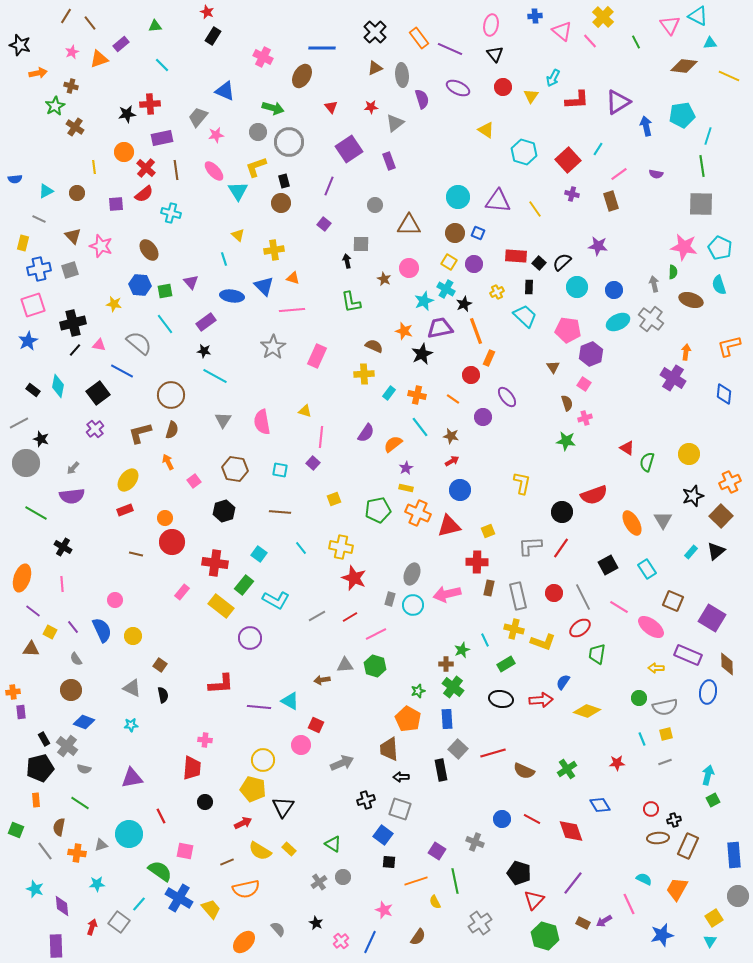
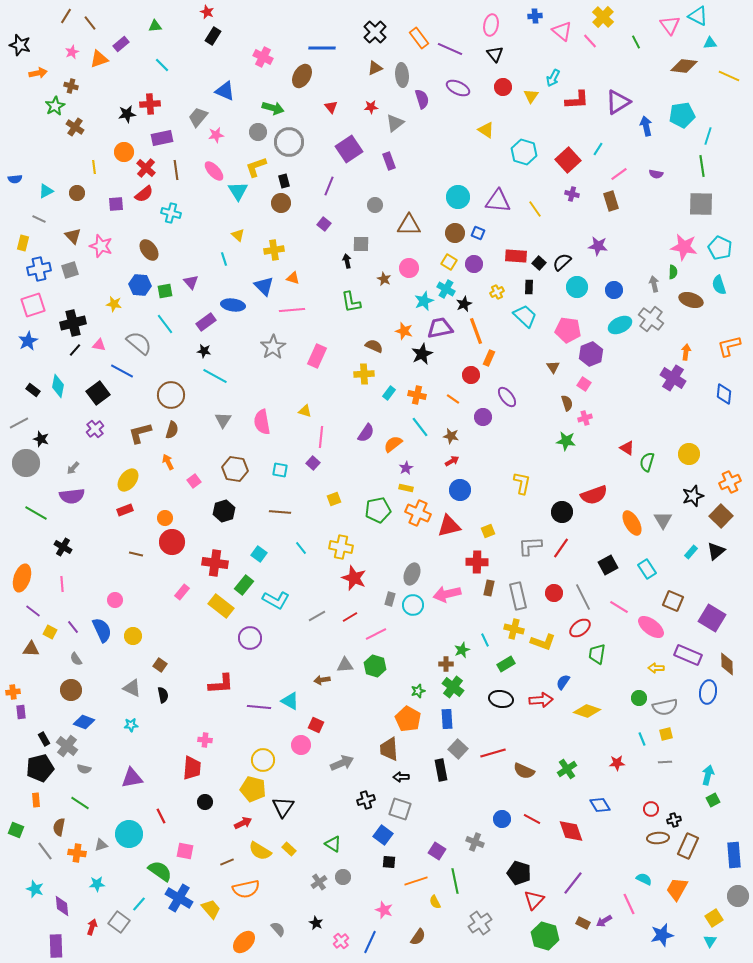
blue ellipse at (232, 296): moved 1 px right, 9 px down
cyan ellipse at (618, 322): moved 2 px right, 3 px down
gray line at (665, 762): rotated 16 degrees clockwise
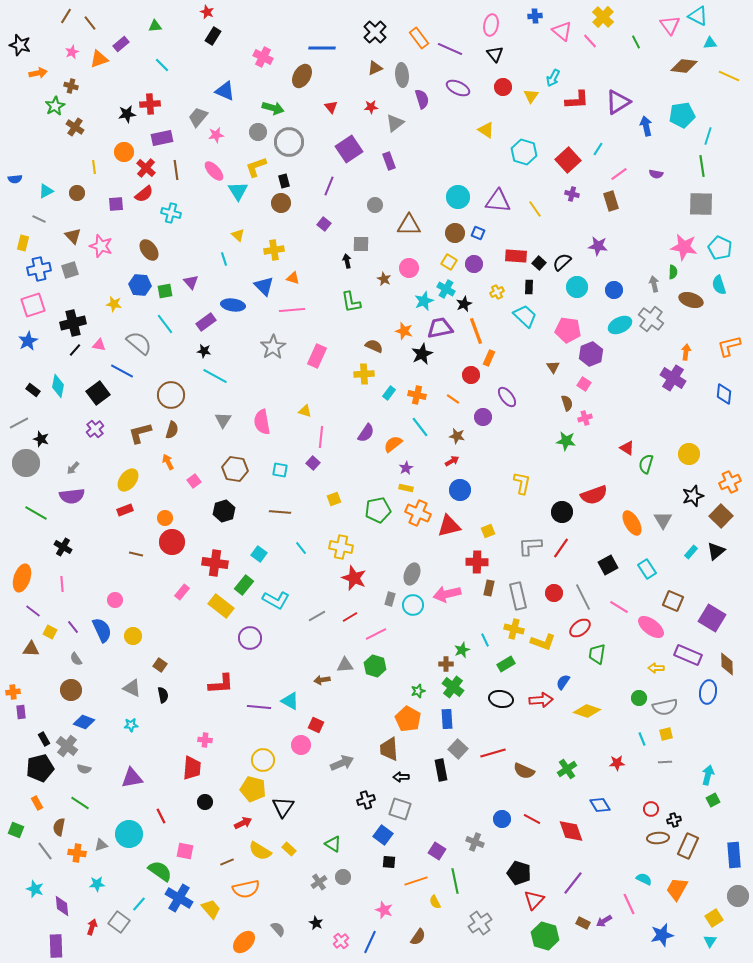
brown star at (451, 436): moved 6 px right
green semicircle at (647, 462): moved 1 px left, 2 px down
orange rectangle at (36, 800): moved 1 px right, 3 px down; rotated 24 degrees counterclockwise
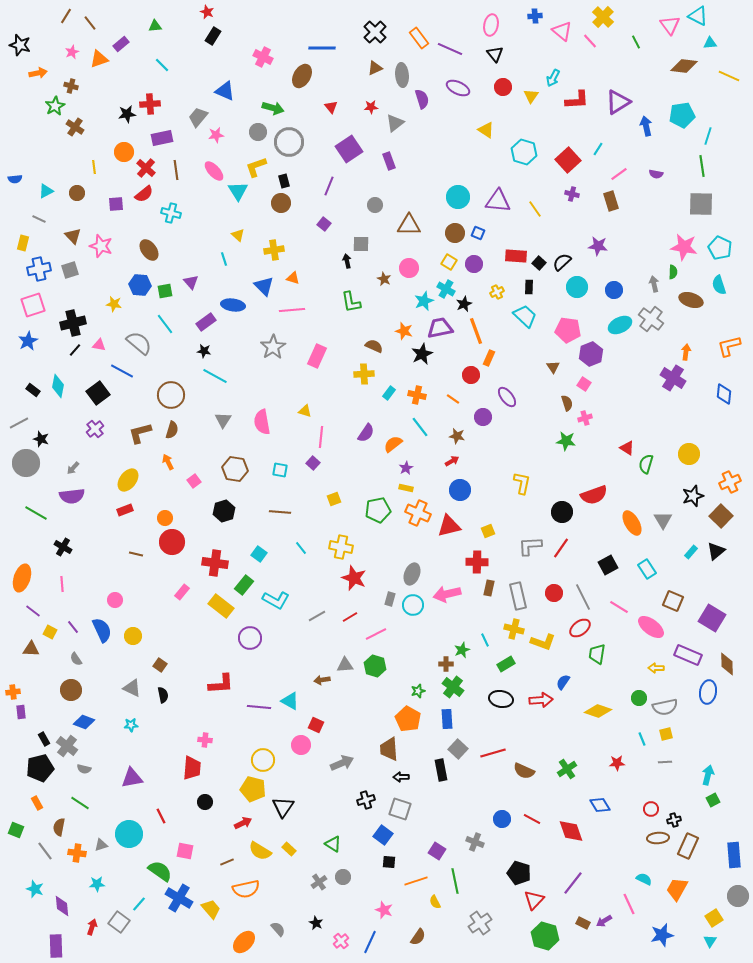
yellow diamond at (587, 711): moved 11 px right
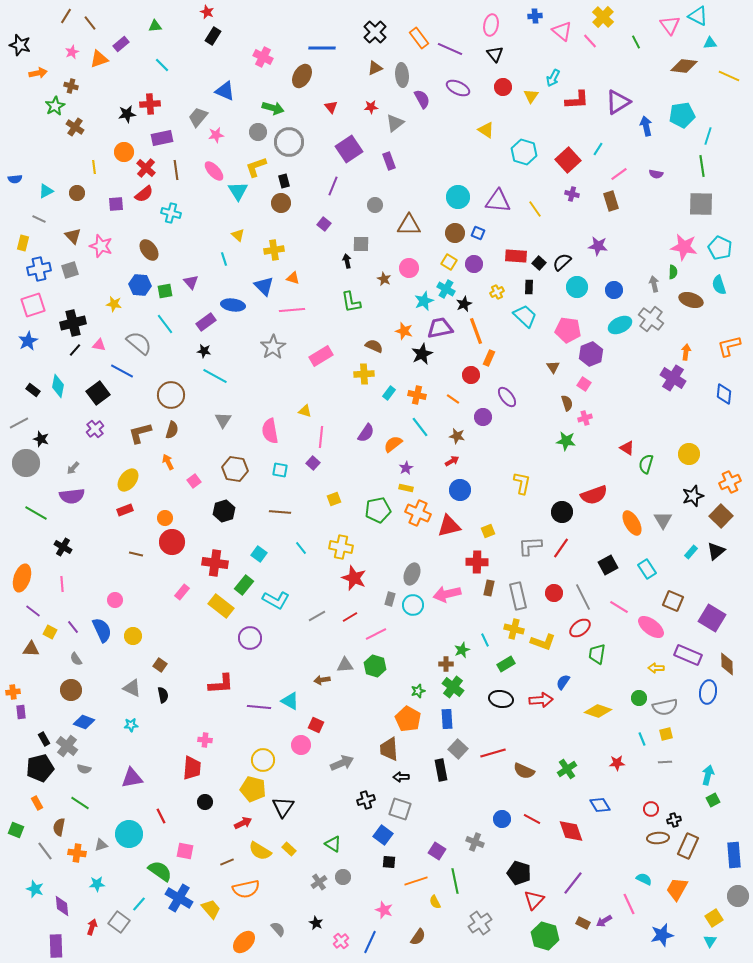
purple semicircle at (422, 99): rotated 12 degrees counterclockwise
purple line at (329, 186): moved 4 px right
pink rectangle at (317, 356): moved 4 px right; rotated 35 degrees clockwise
pink semicircle at (262, 422): moved 8 px right, 9 px down
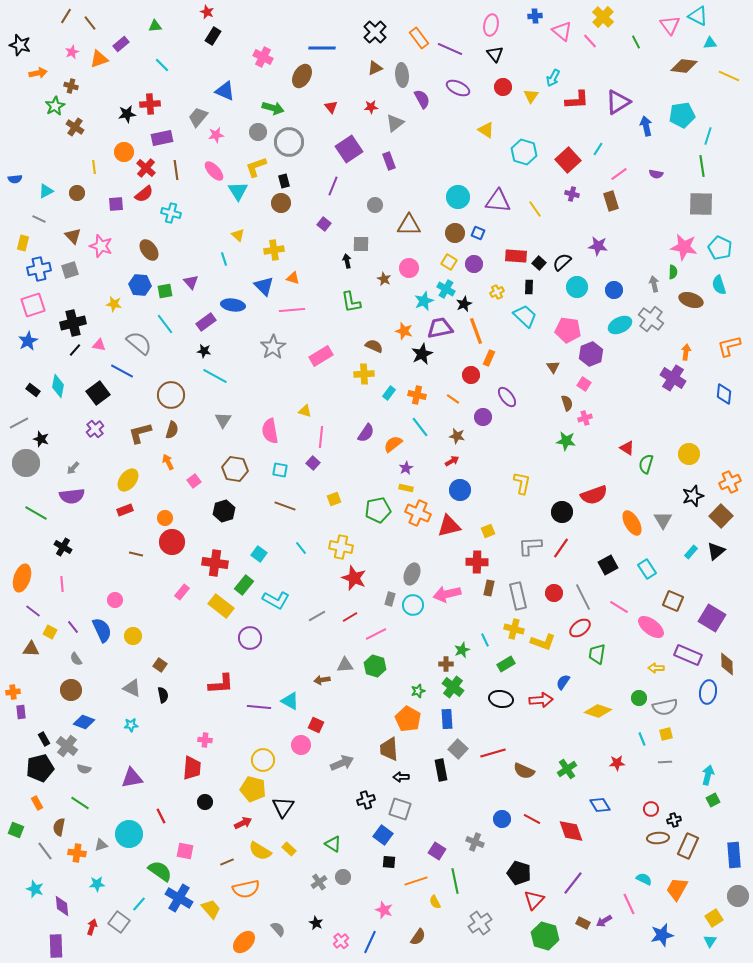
brown line at (280, 512): moved 5 px right, 6 px up; rotated 15 degrees clockwise
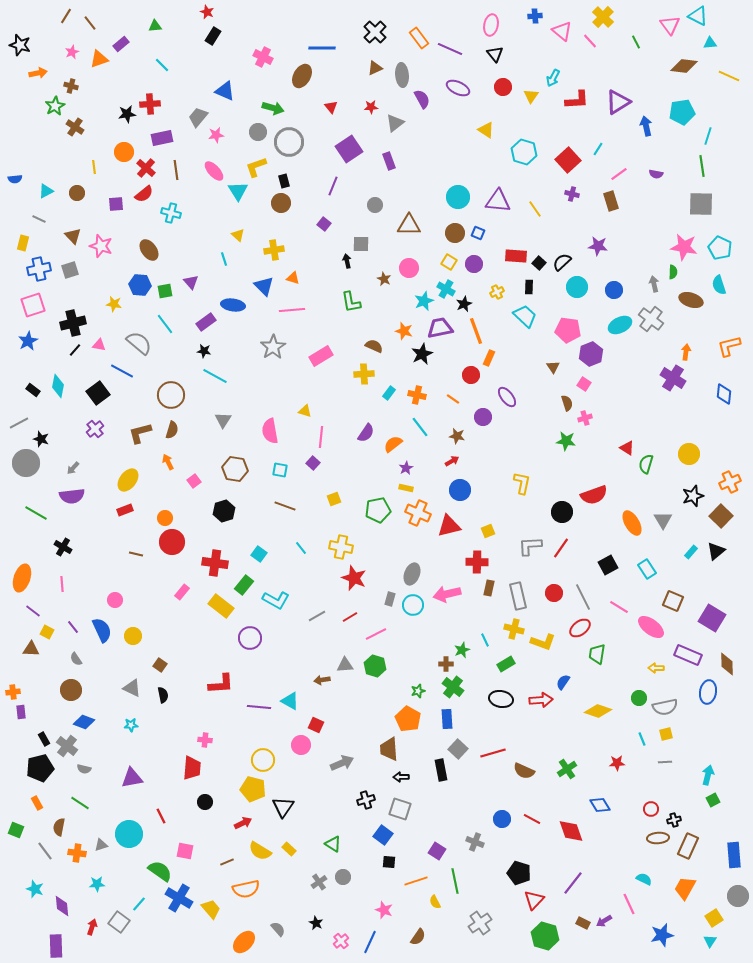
cyan pentagon at (682, 115): moved 3 px up
yellow square at (50, 632): moved 3 px left
orange trapezoid at (677, 889): moved 8 px right, 1 px up
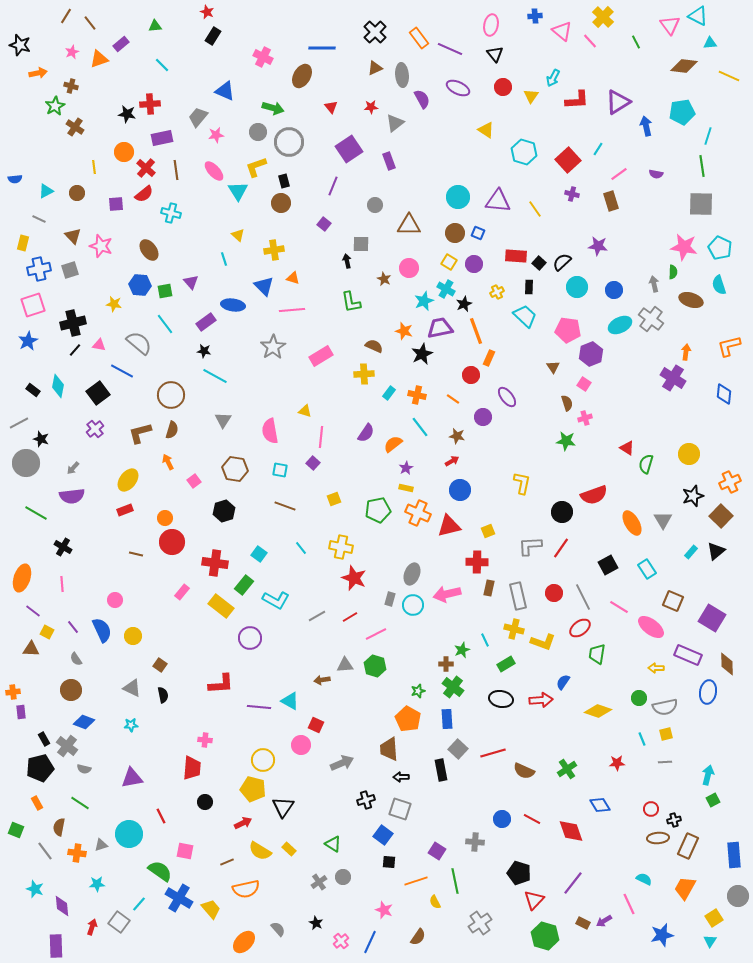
black star at (127, 114): rotated 18 degrees clockwise
gray cross at (475, 842): rotated 18 degrees counterclockwise
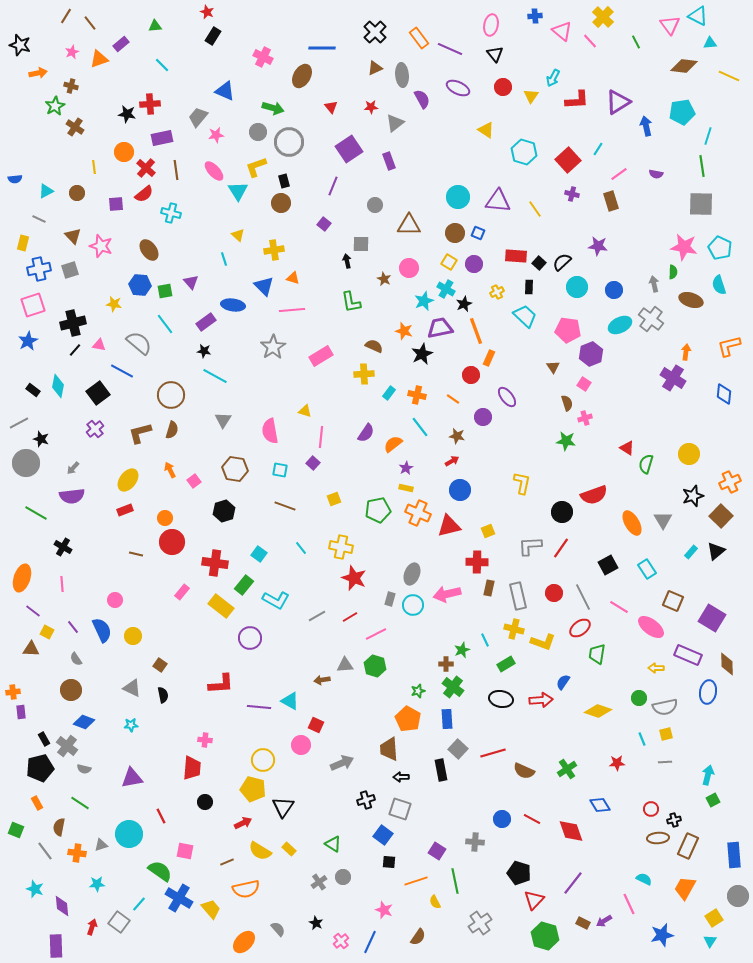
orange arrow at (168, 462): moved 2 px right, 8 px down
